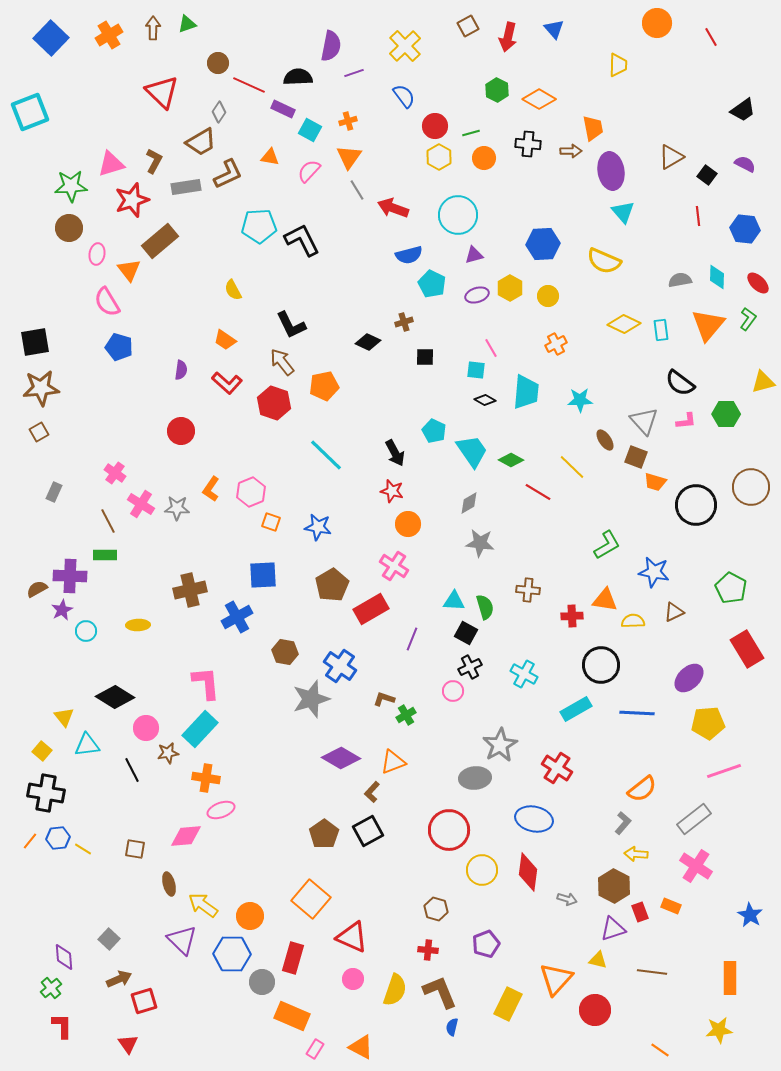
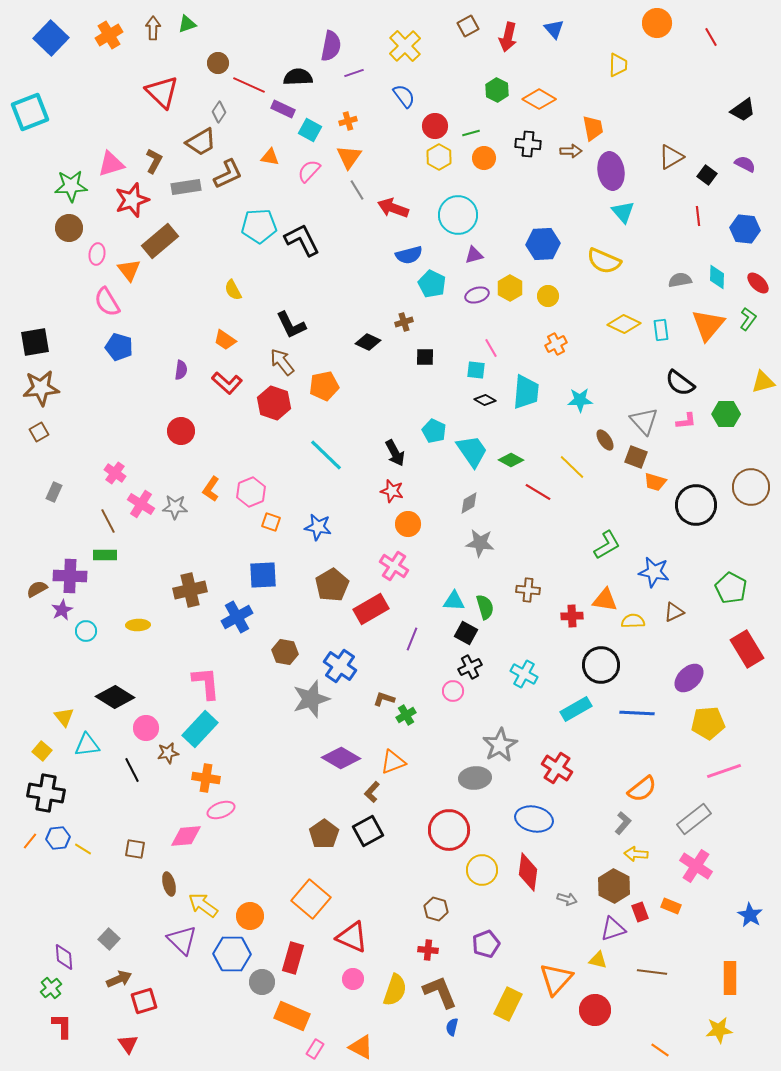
gray star at (177, 508): moved 2 px left, 1 px up
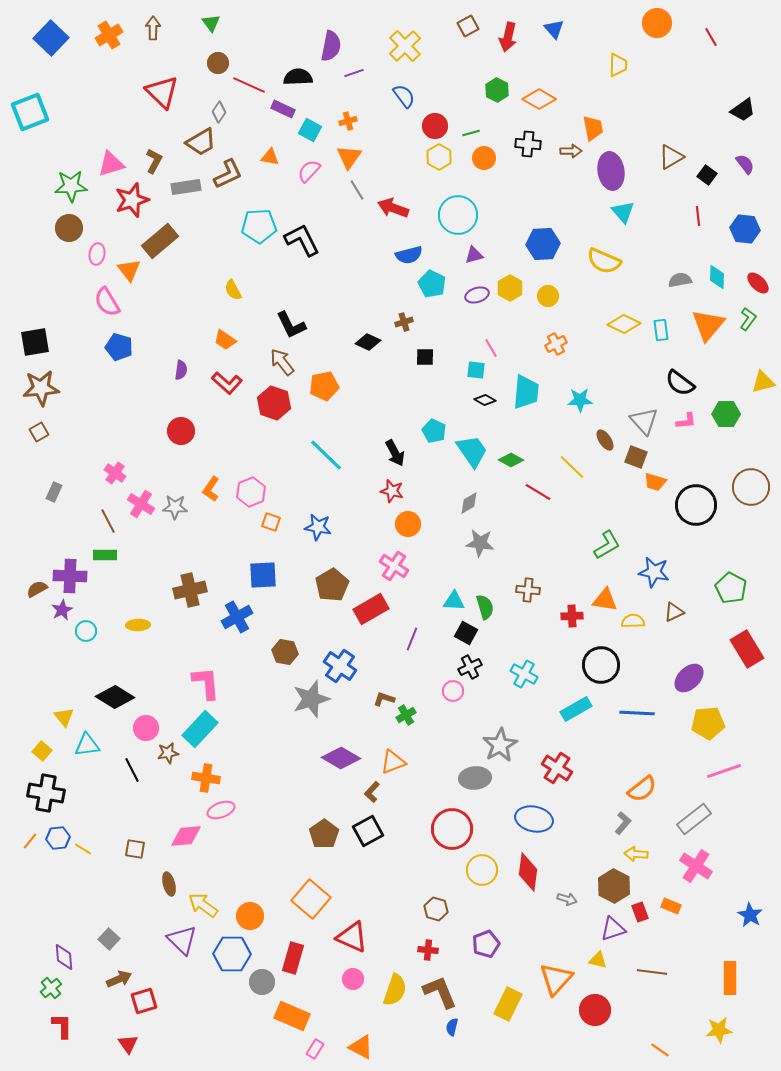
green triangle at (187, 24): moved 24 px right, 1 px up; rotated 48 degrees counterclockwise
purple semicircle at (745, 164): rotated 25 degrees clockwise
red circle at (449, 830): moved 3 px right, 1 px up
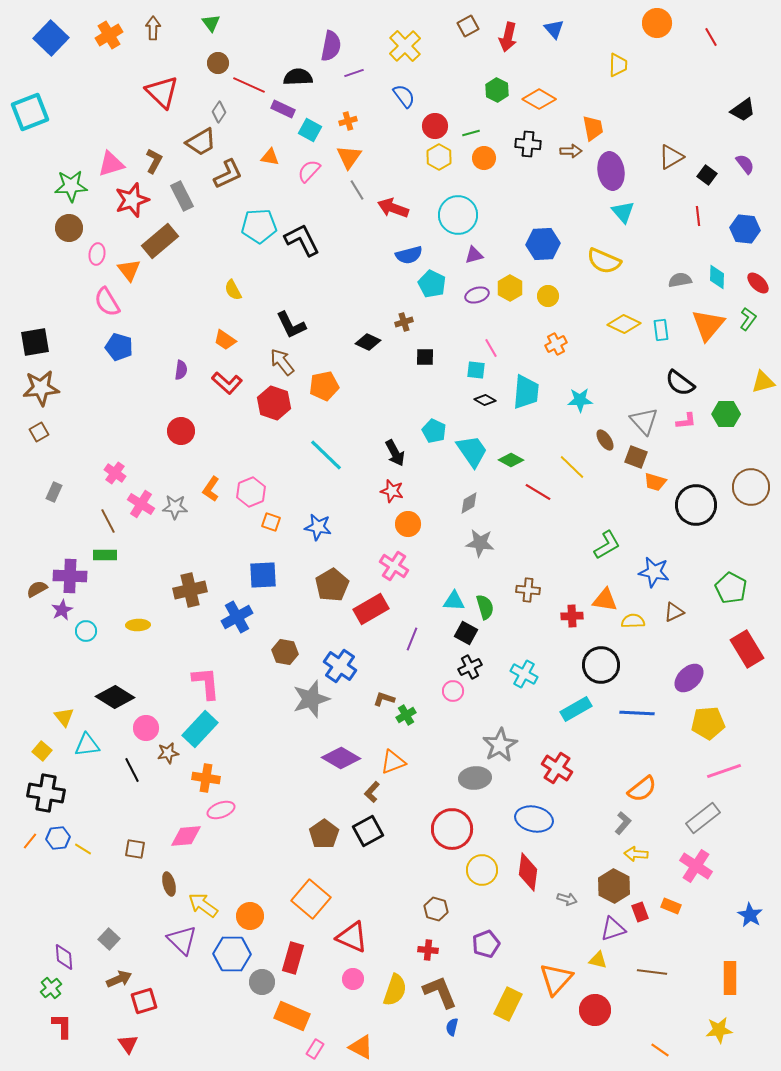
gray rectangle at (186, 187): moved 4 px left, 9 px down; rotated 72 degrees clockwise
gray rectangle at (694, 819): moved 9 px right, 1 px up
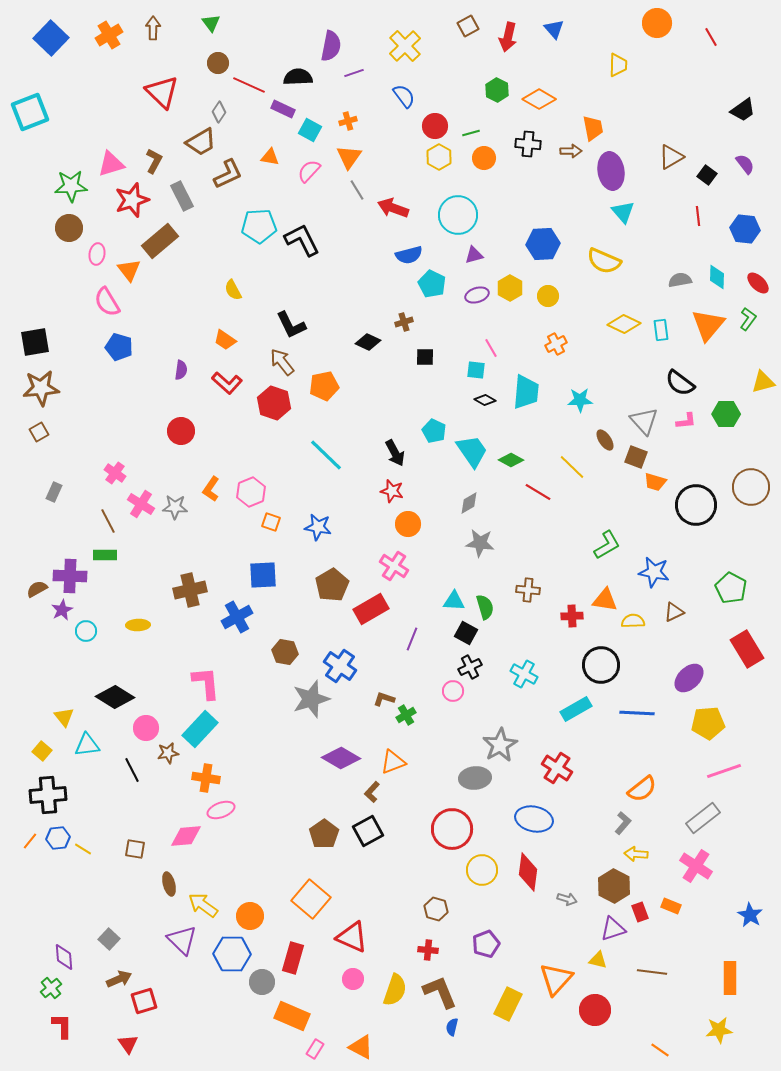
black cross at (46, 793): moved 2 px right, 2 px down; rotated 15 degrees counterclockwise
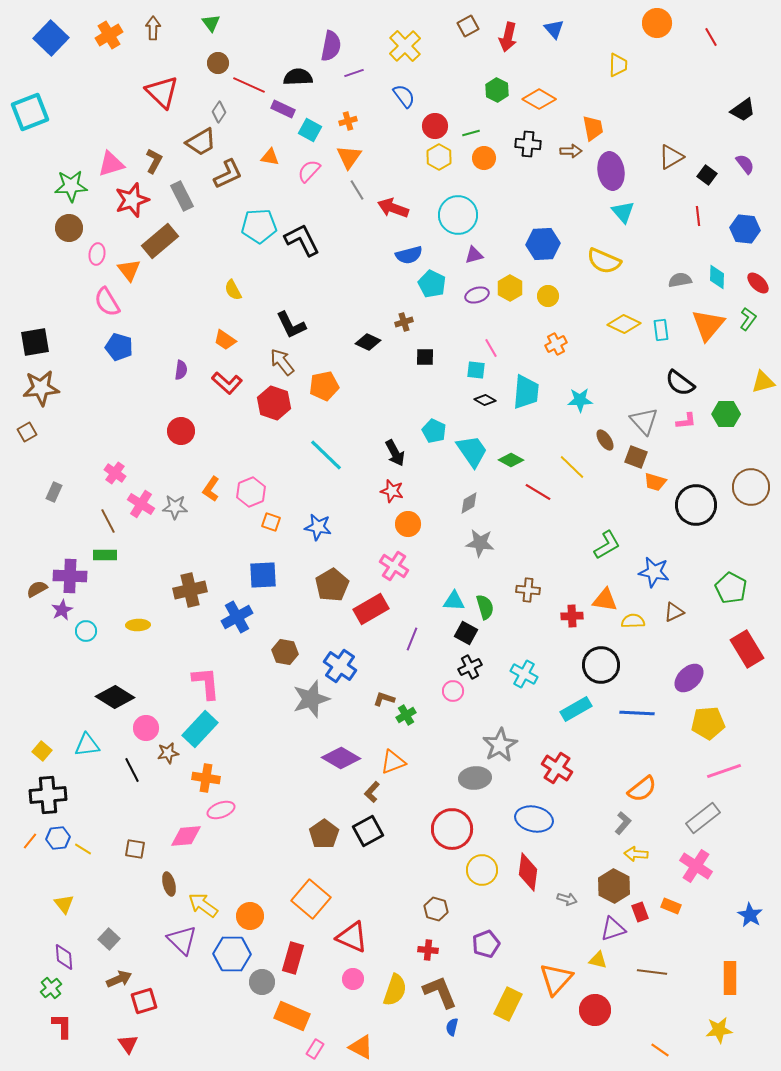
brown square at (39, 432): moved 12 px left
yellow triangle at (64, 717): moved 187 px down
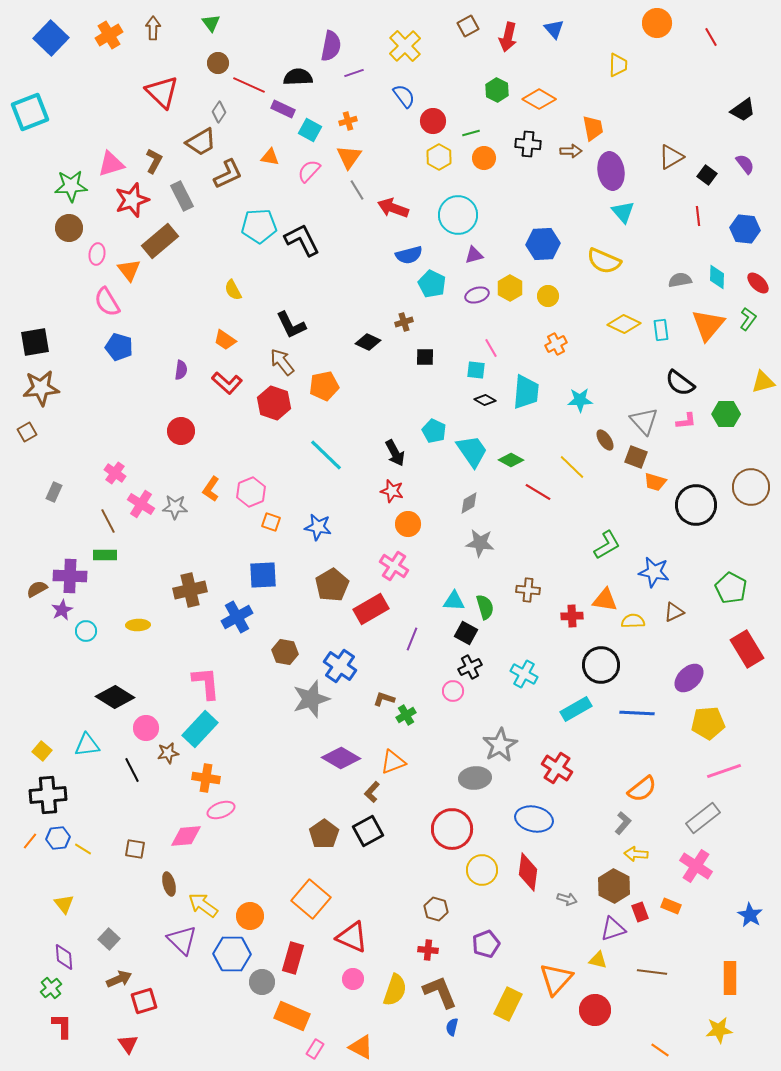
red circle at (435, 126): moved 2 px left, 5 px up
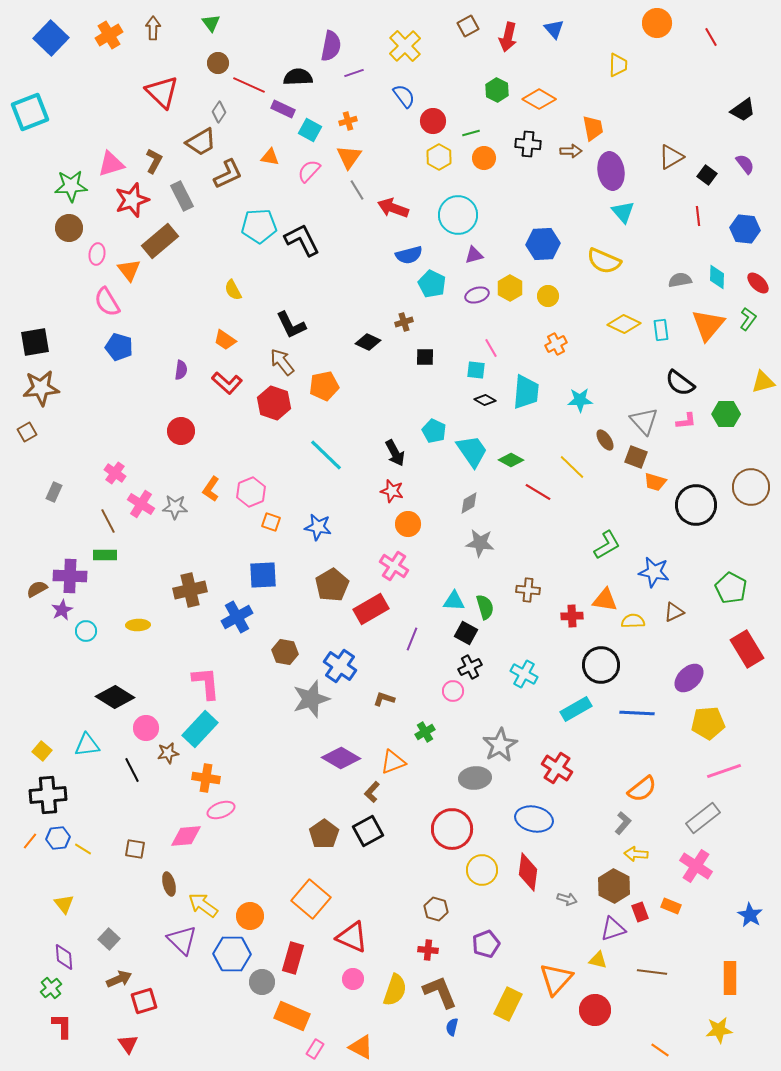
green cross at (406, 715): moved 19 px right, 17 px down
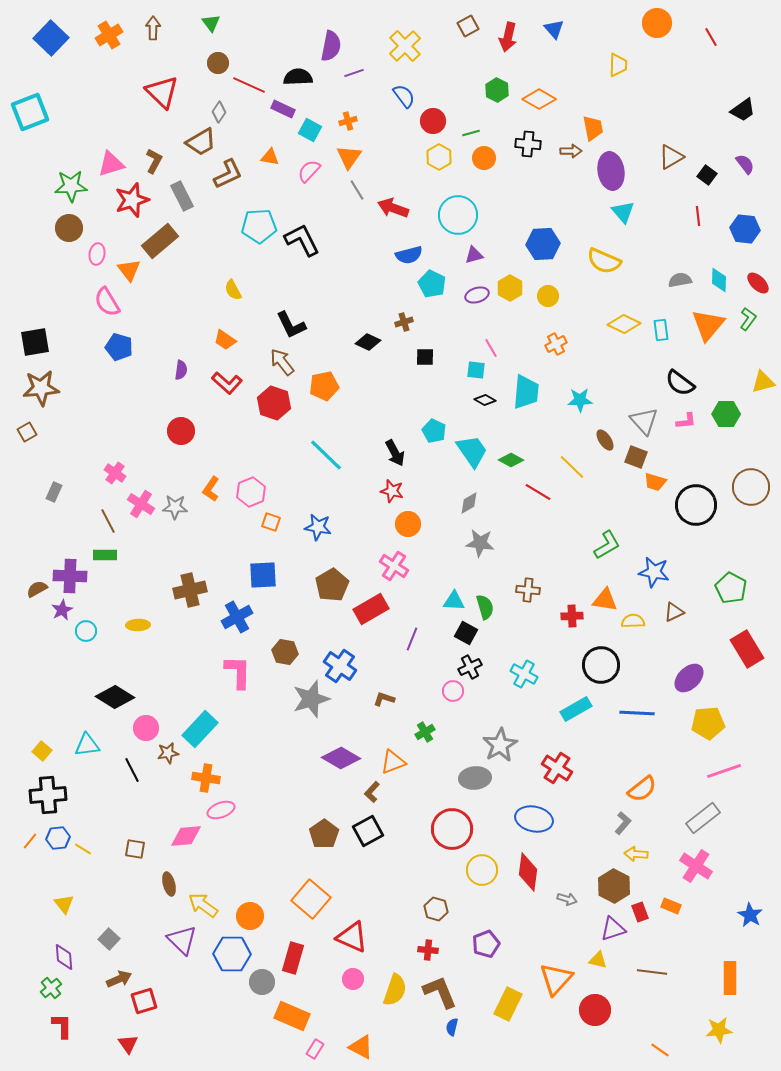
cyan diamond at (717, 277): moved 2 px right, 3 px down
pink L-shape at (206, 683): moved 32 px right, 11 px up; rotated 6 degrees clockwise
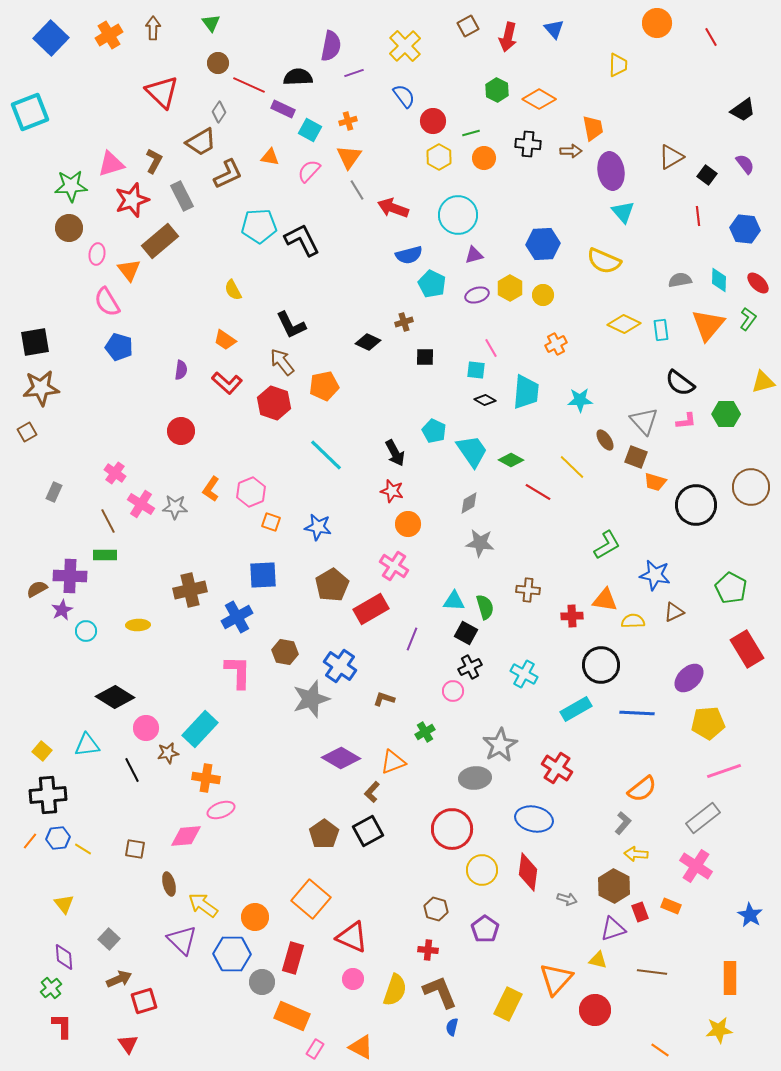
yellow circle at (548, 296): moved 5 px left, 1 px up
blue star at (654, 572): moved 1 px right, 3 px down
orange circle at (250, 916): moved 5 px right, 1 px down
purple pentagon at (486, 944): moved 1 px left, 15 px up; rotated 16 degrees counterclockwise
